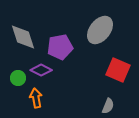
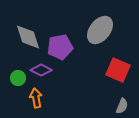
gray diamond: moved 5 px right
gray semicircle: moved 14 px right
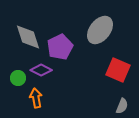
purple pentagon: rotated 15 degrees counterclockwise
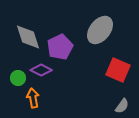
orange arrow: moved 3 px left
gray semicircle: rotated 14 degrees clockwise
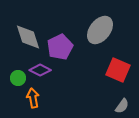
purple diamond: moved 1 px left
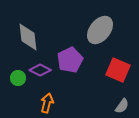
gray diamond: rotated 12 degrees clockwise
purple pentagon: moved 10 px right, 13 px down
orange arrow: moved 14 px right, 5 px down; rotated 24 degrees clockwise
